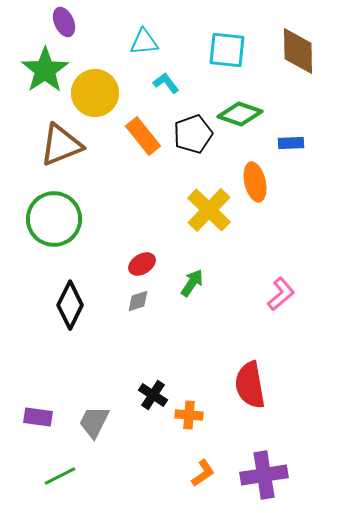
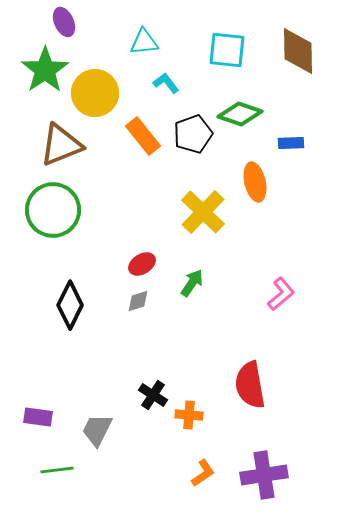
yellow cross: moved 6 px left, 2 px down
green circle: moved 1 px left, 9 px up
gray trapezoid: moved 3 px right, 8 px down
green line: moved 3 px left, 6 px up; rotated 20 degrees clockwise
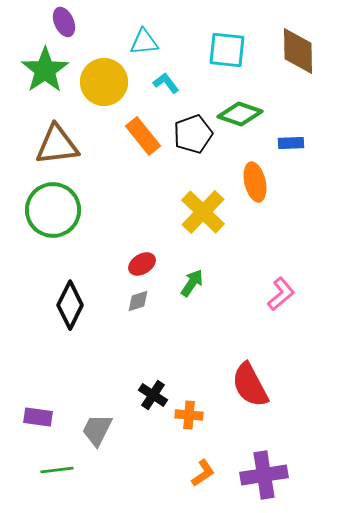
yellow circle: moved 9 px right, 11 px up
brown triangle: moved 4 px left; rotated 15 degrees clockwise
red semicircle: rotated 18 degrees counterclockwise
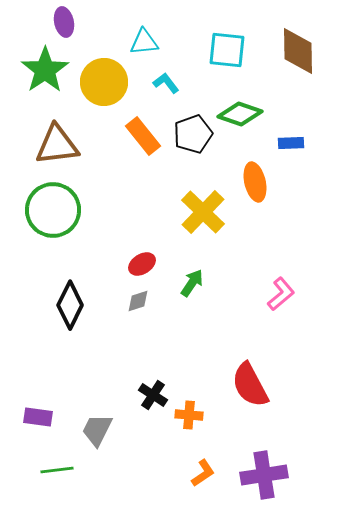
purple ellipse: rotated 12 degrees clockwise
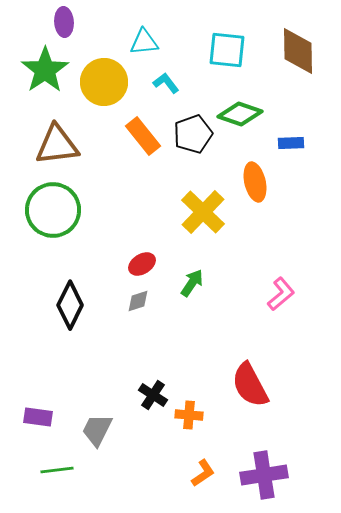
purple ellipse: rotated 8 degrees clockwise
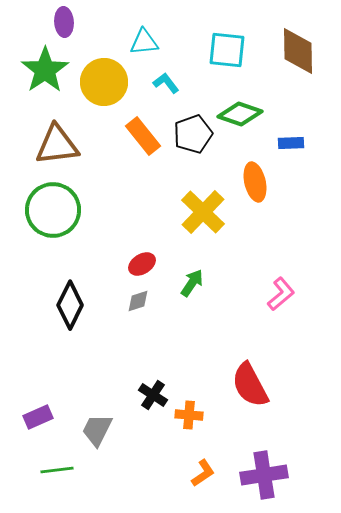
purple rectangle: rotated 32 degrees counterclockwise
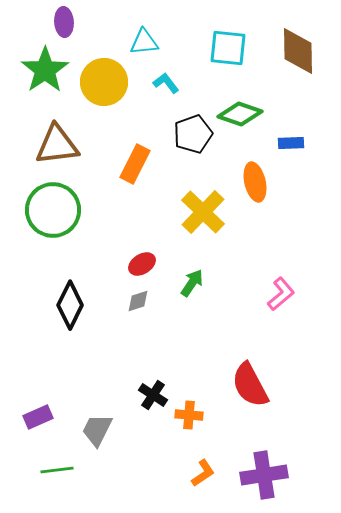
cyan square: moved 1 px right, 2 px up
orange rectangle: moved 8 px left, 28 px down; rotated 66 degrees clockwise
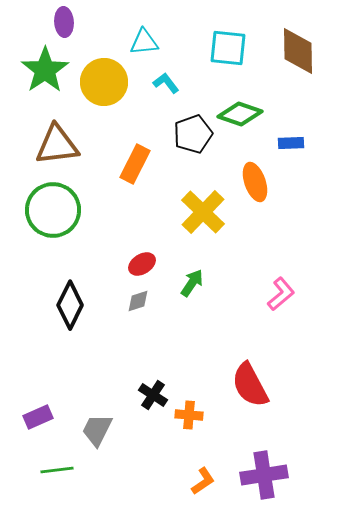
orange ellipse: rotated 6 degrees counterclockwise
orange L-shape: moved 8 px down
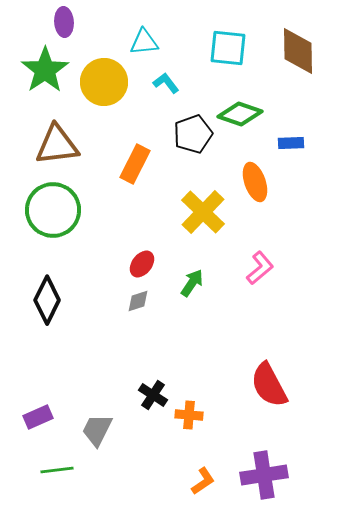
red ellipse: rotated 20 degrees counterclockwise
pink L-shape: moved 21 px left, 26 px up
black diamond: moved 23 px left, 5 px up
red semicircle: moved 19 px right
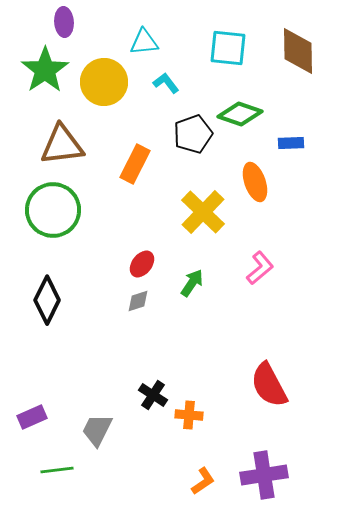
brown triangle: moved 5 px right
purple rectangle: moved 6 px left
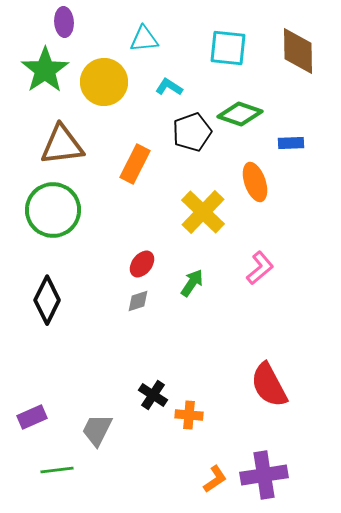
cyan triangle: moved 3 px up
cyan L-shape: moved 3 px right, 4 px down; rotated 20 degrees counterclockwise
black pentagon: moved 1 px left, 2 px up
orange L-shape: moved 12 px right, 2 px up
